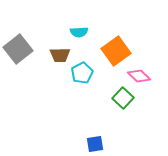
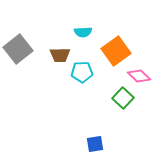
cyan semicircle: moved 4 px right
cyan pentagon: moved 1 px up; rotated 25 degrees clockwise
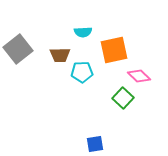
orange square: moved 2 px left, 1 px up; rotated 24 degrees clockwise
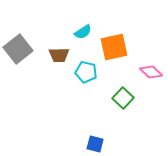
cyan semicircle: rotated 30 degrees counterclockwise
orange square: moved 3 px up
brown trapezoid: moved 1 px left
cyan pentagon: moved 4 px right; rotated 15 degrees clockwise
pink diamond: moved 12 px right, 4 px up
blue square: rotated 24 degrees clockwise
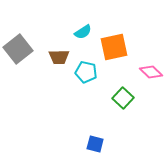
brown trapezoid: moved 2 px down
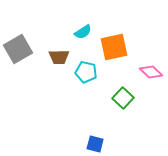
gray square: rotated 8 degrees clockwise
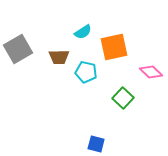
blue square: moved 1 px right
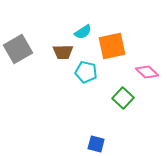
orange square: moved 2 px left, 1 px up
brown trapezoid: moved 4 px right, 5 px up
pink diamond: moved 4 px left
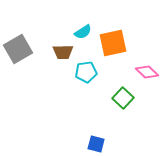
orange square: moved 1 px right, 3 px up
cyan pentagon: rotated 20 degrees counterclockwise
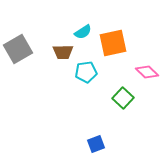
blue square: rotated 36 degrees counterclockwise
